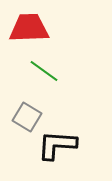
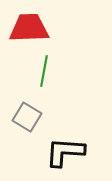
green line: rotated 64 degrees clockwise
black L-shape: moved 8 px right, 7 px down
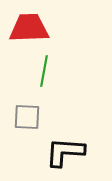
gray square: rotated 28 degrees counterclockwise
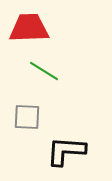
green line: rotated 68 degrees counterclockwise
black L-shape: moved 1 px right, 1 px up
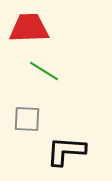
gray square: moved 2 px down
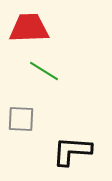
gray square: moved 6 px left
black L-shape: moved 6 px right
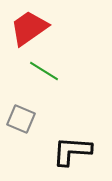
red trapezoid: rotated 33 degrees counterclockwise
gray square: rotated 20 degrees clockwise
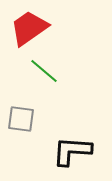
green line: rotated 8 degrees clockwise
gray square: rotated 16 degrees counterclockwise
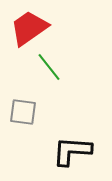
green line: moved 5 px right, 4 px up; rotated 12 degrees clockwise
gray square: moved 2 px right, 7 px up
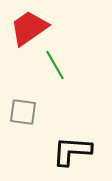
green line: moved 6 px right, 2 px up; rotated 8 degrees clockwise
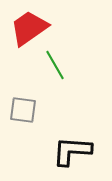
gray square: moved 2 px up
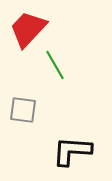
red trapezoid: moved 1 px left, 1 px down; rotated 12 degrees counterclockwise
